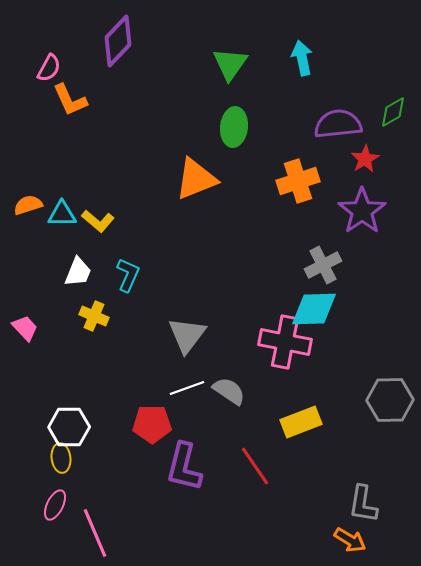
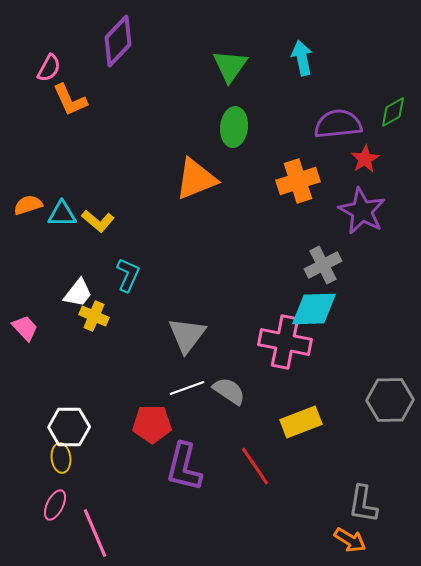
green triangle: moved 2 px down
purple star: rotated 9 degrees counterclockwise
white trapezoid: moved 21 px down; rotated 16 degrees clockwise
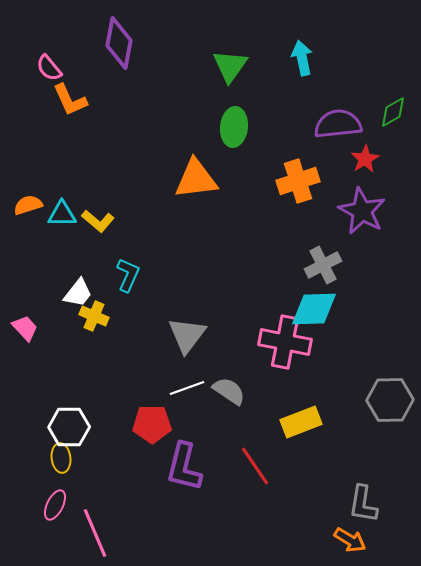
purple diamond: moved 1 px right, 2 px down; rotated 33 degrees counterclockwise
pink semicircle: rotated 112 degrees clockwise
orange triangle: rotated 15 degrees clockwise
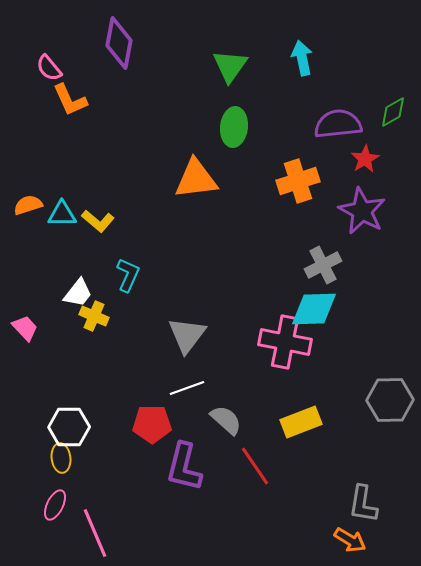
gray semicircle: moved 3 px left, 29 px down; rotated 8 degrees clockwise
